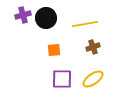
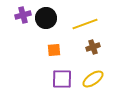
yellow line: rotated 10 degrees counterclockwise
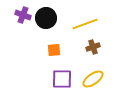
purple cross: rotated 35 degrees clockwise
